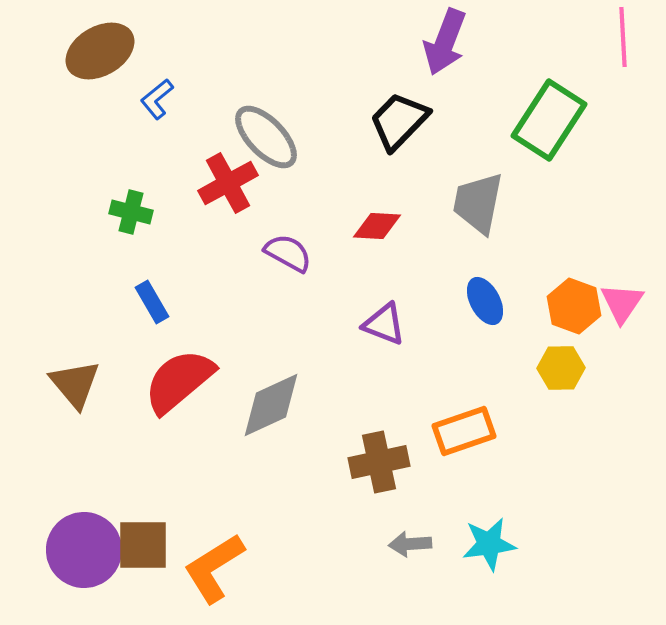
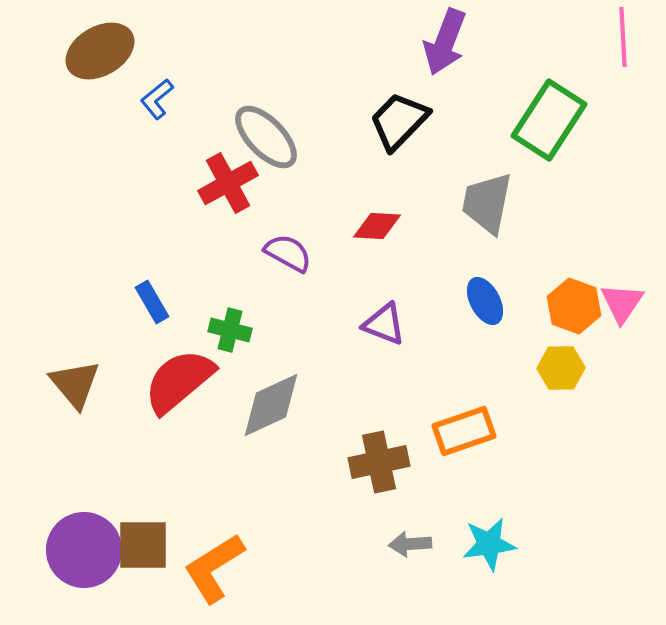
gray trapezoid: moved 9 px right
green cross: moved 99 px right, 118 px down
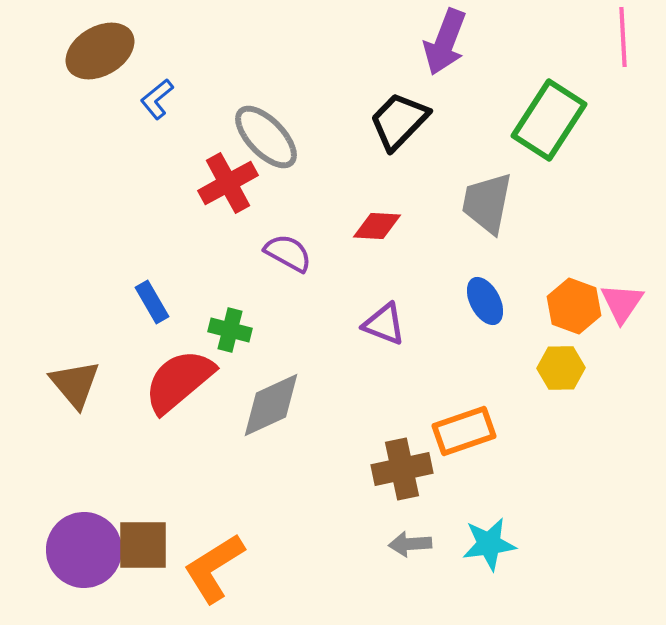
brown cross: moved 23 px right, 7 px down
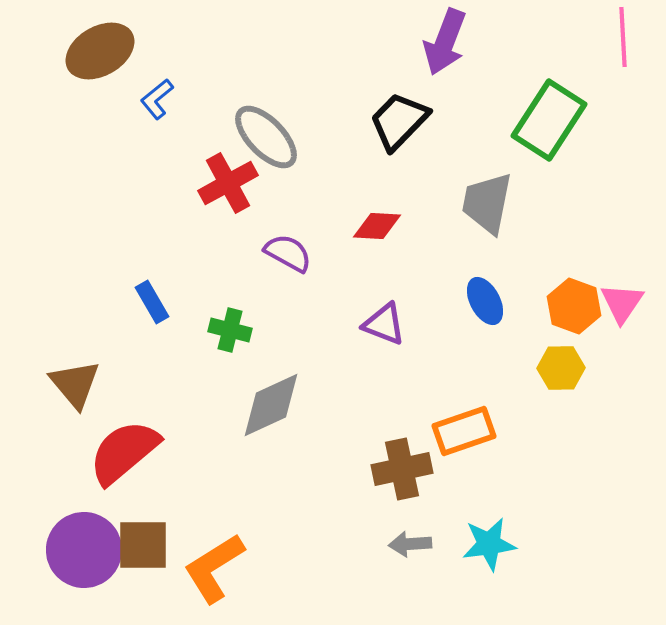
red semicircle: moved 55 px left, 71 px down
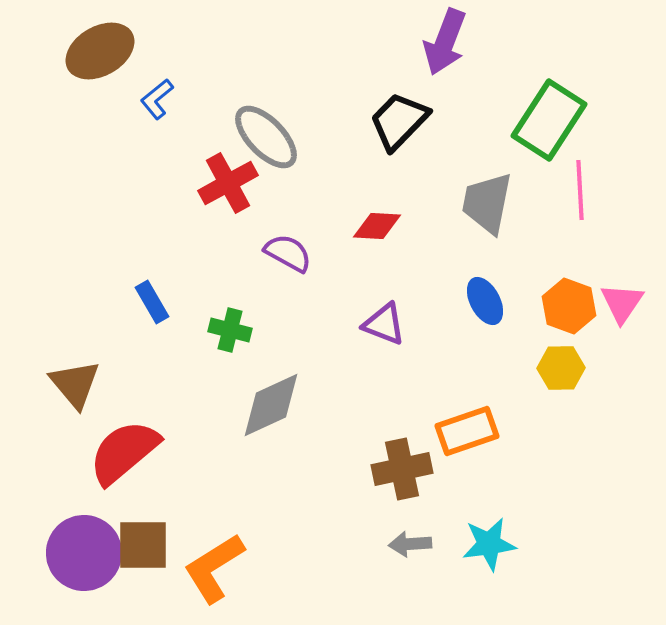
pink line: moved 43 px left, 153 px down
orange hexagon: moved 5 px left
orange rectangle: moved 3 px right
purple circle: moved 3 px down
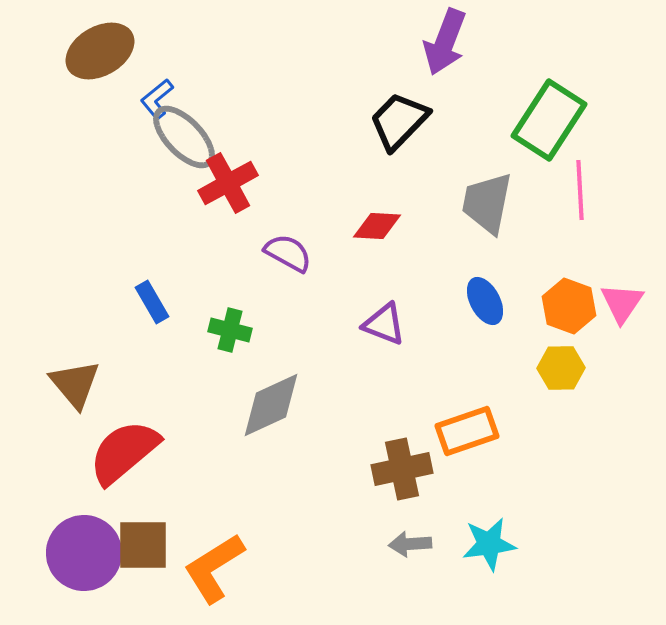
gray ellipse: moved 82 px left
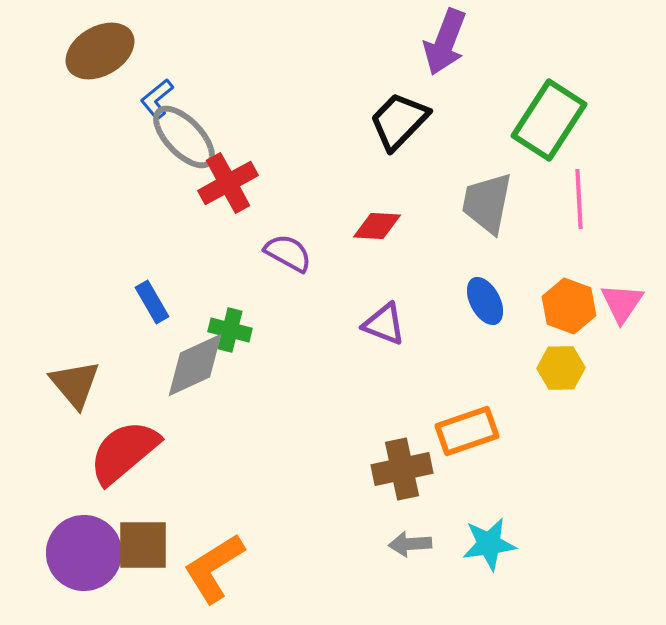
pink line: moved 1 px left, 9 px down
gray diamond: moved 76 px left, 40 px up
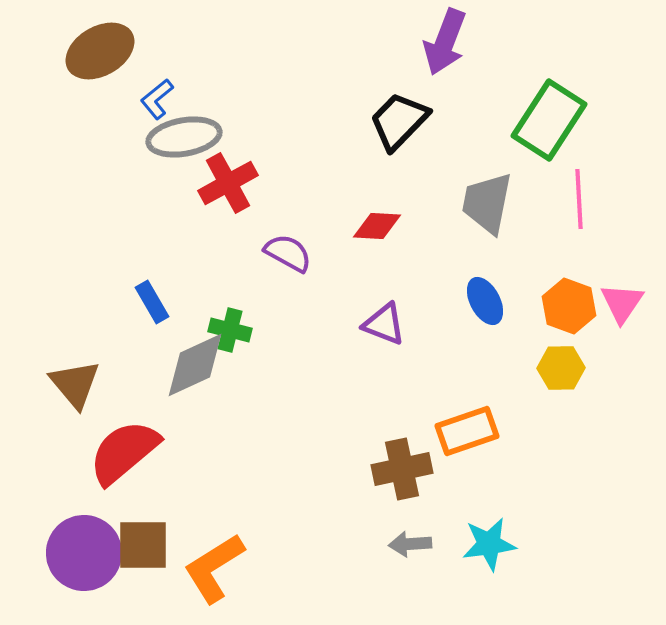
gray ellipse: rotated 56 degrees counterclockwise
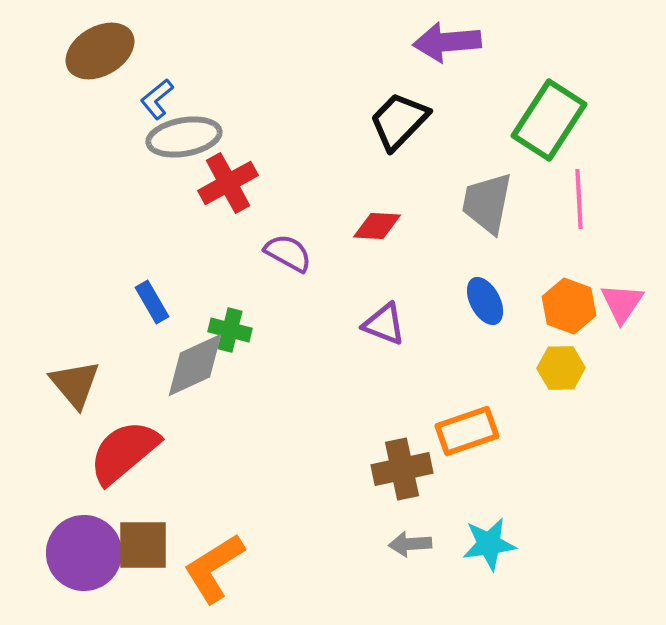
purple arrow: moved 2 px right; rotated 64 degrees clockwise
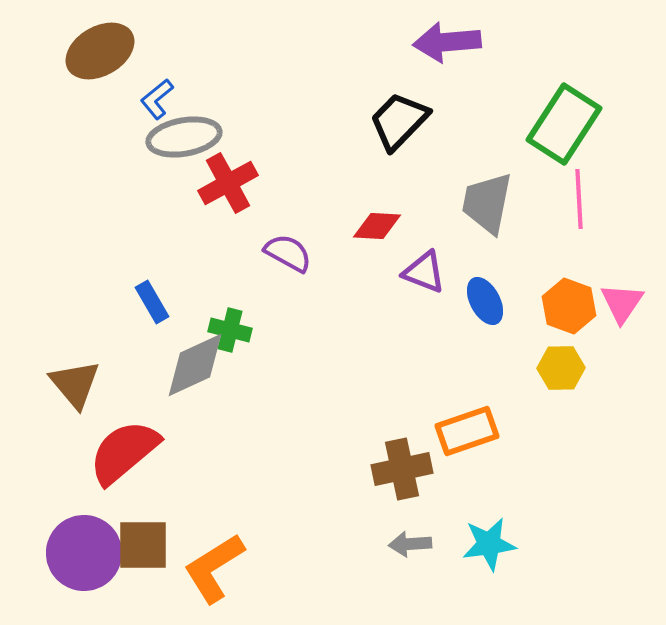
green rectangle: moved 15 px right, 4 px down
purple triangle: moved 40 px right, 52 px up
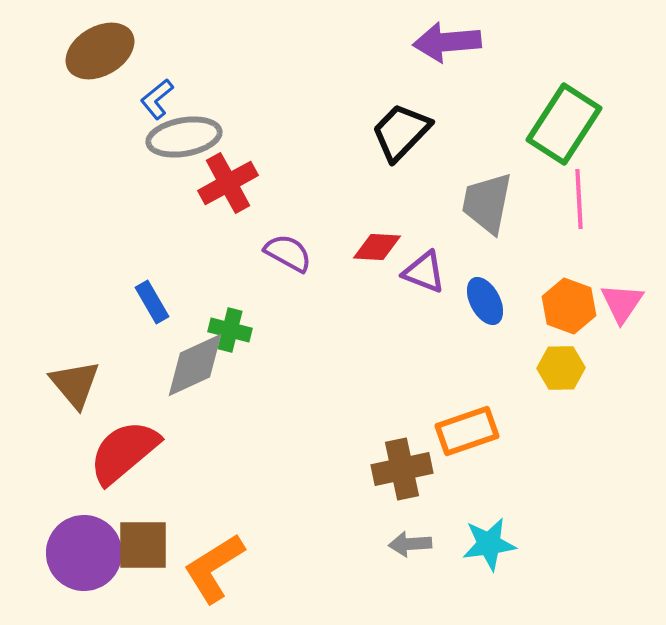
black trapezoid: moved 2 px right, 11 px down
red diamond: moved 21 px down
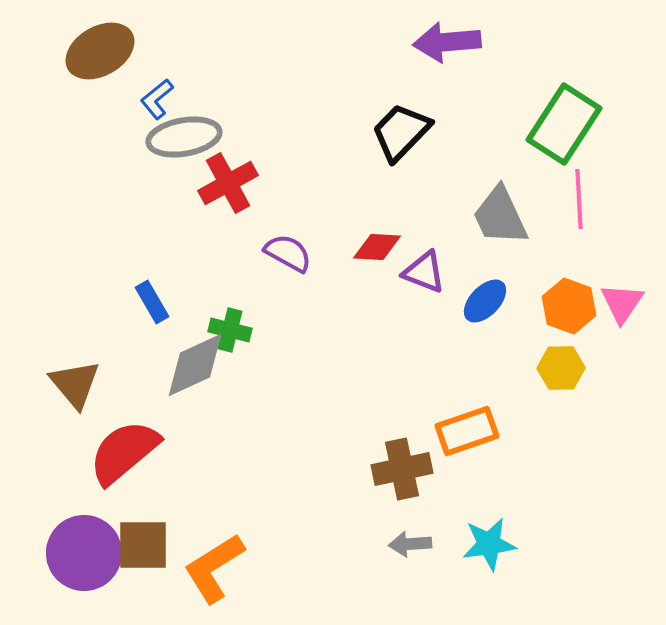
gray trapezoid: moved 13 px right, 13 px down; rotated 36 degrees counterclockwise
blue ellipse: rotated 72 degrees clockwise
